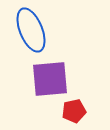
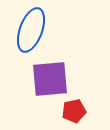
blue ellipse: rotated 42 degrees clockwise
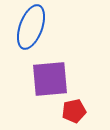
blue ellipse: moved 3 px up
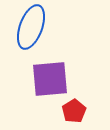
red pentagon: rotated 20 degrees counterclockwise
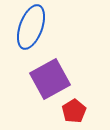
purple square: rotated 24 degrees counterclockwise
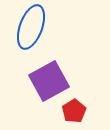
purple square: moved 1 px left, 2 px down
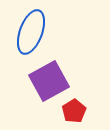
blue ellipse: moved 5 px down
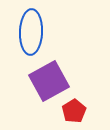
blue ellipse: rotated 18 degrees counterclockwise
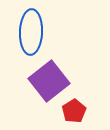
purple square: rotated 9 degrees counterclockwise
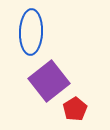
red pentagon: moved 1 px right, 2 px up
